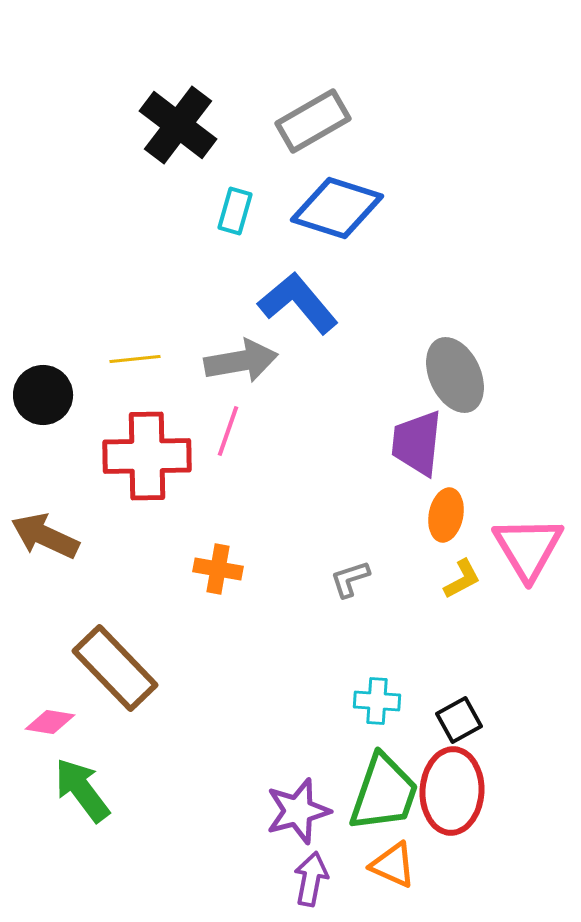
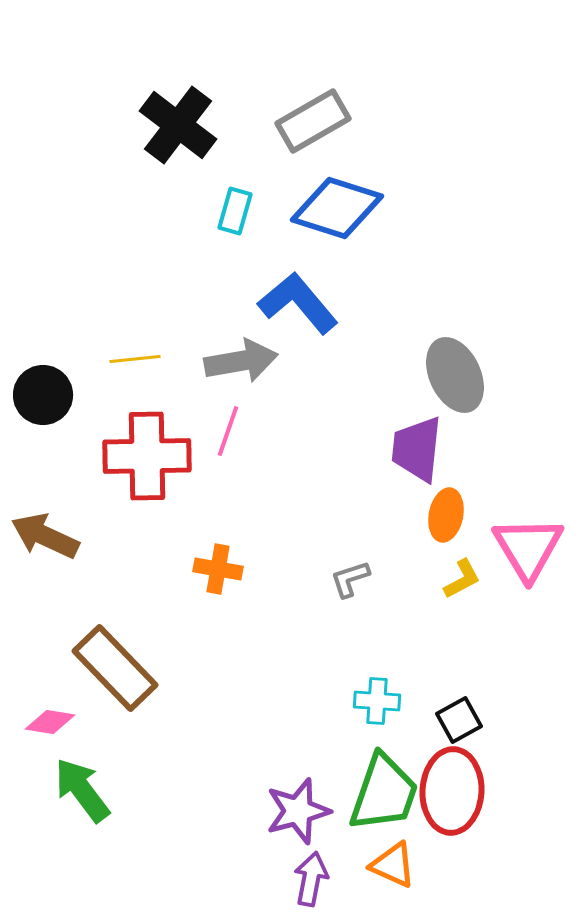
purple trapezoid: moved 6 px down
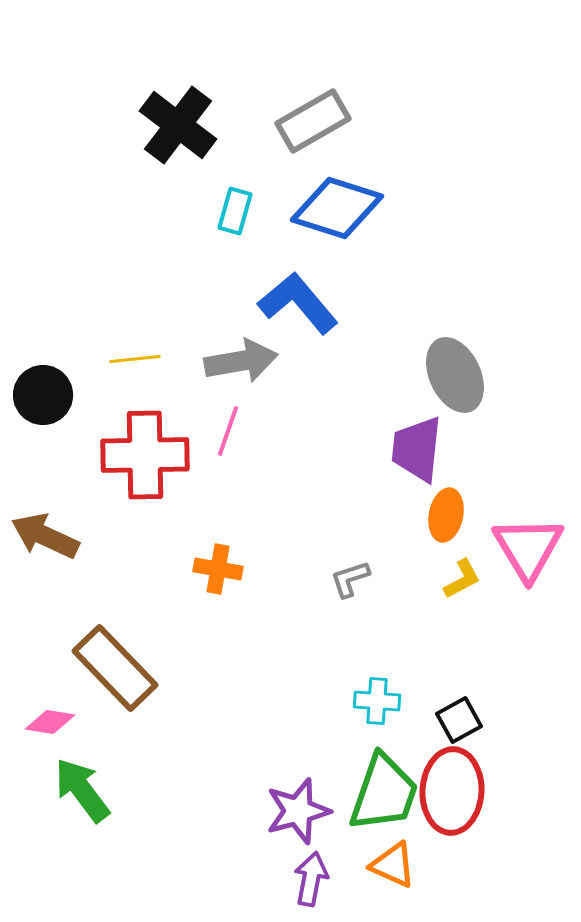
red cross: moved 2 px left, 1 px up
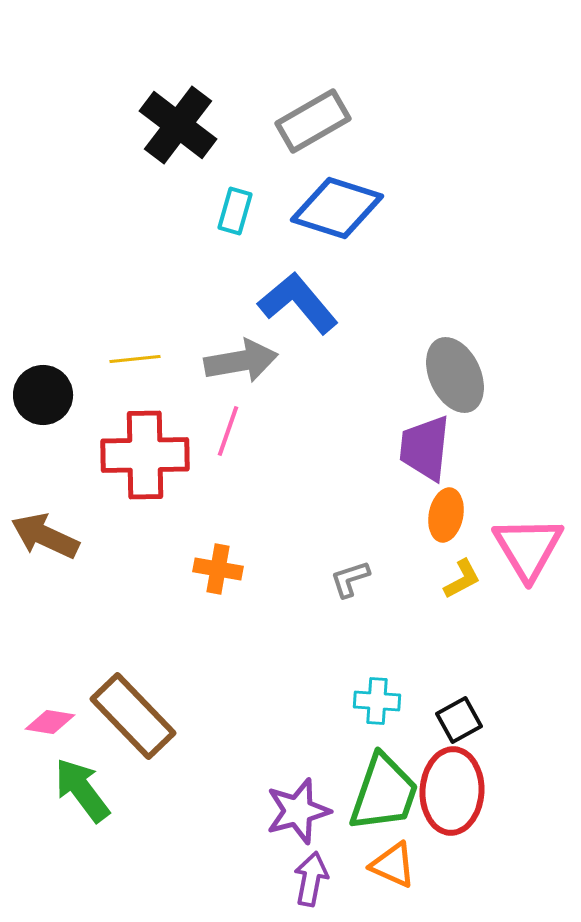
purple trapezoid: moved 8 px right, 1 px up
brown rectangle: moved 18 px right, 48 px down
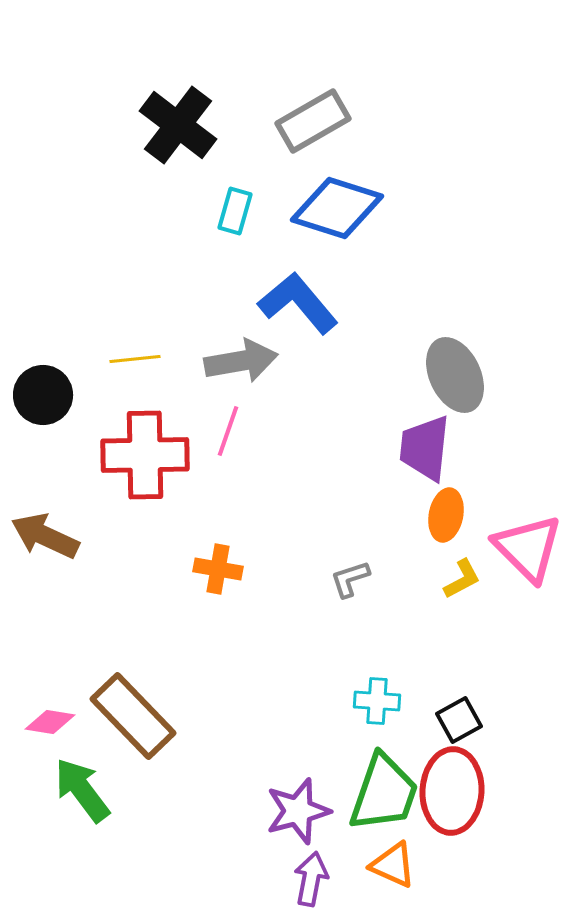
pink triangle: rotated 14 degrees counterclockwise
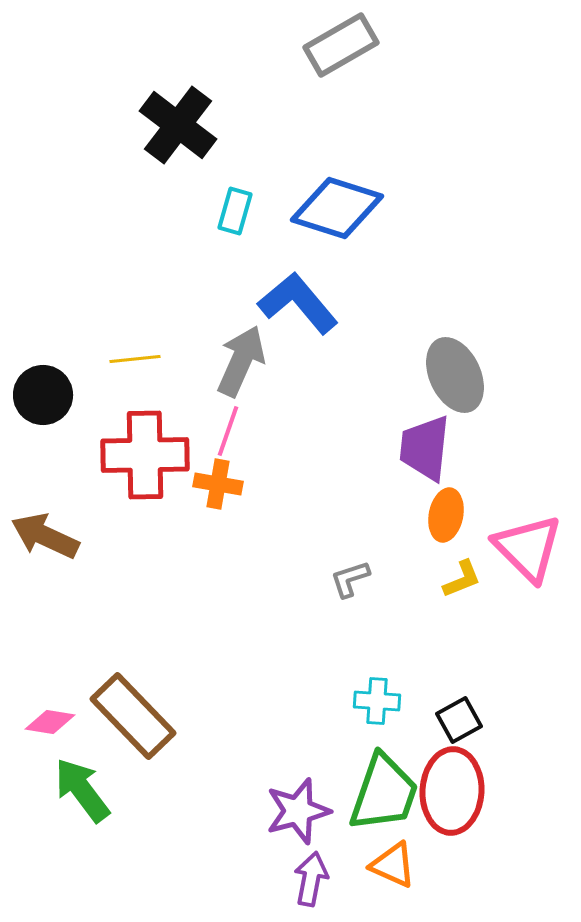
gray rectangle: moved 28 px right, 76 px up
gray arrow: rotated 56 degrees counterclockwise
orange cross: moved 85 px up
yellow L-shape: rotated 6 degrees clockwise
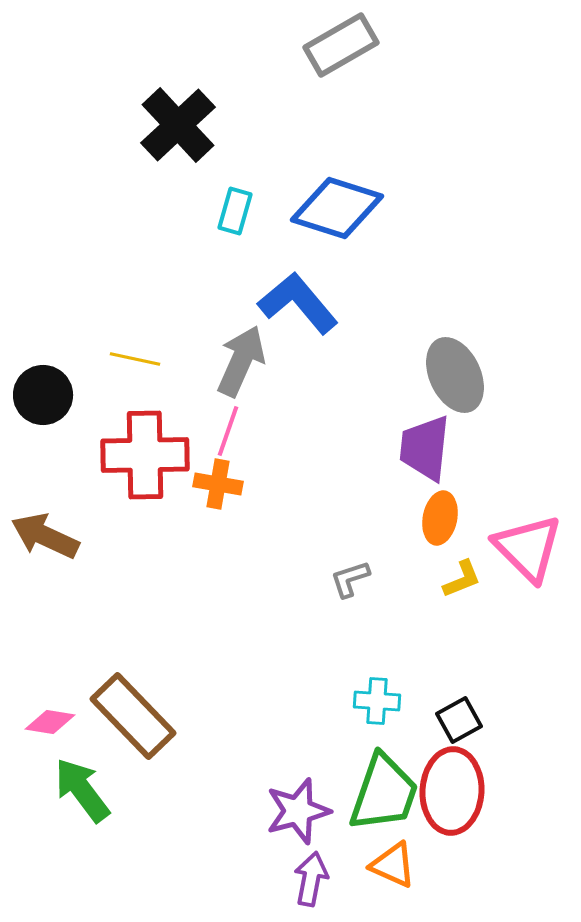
black cross: rotated 10 degrees clockwise
yellow line: rotated 18 degrees clockwise
orange ellipse: moved 6 px left, 3 px down
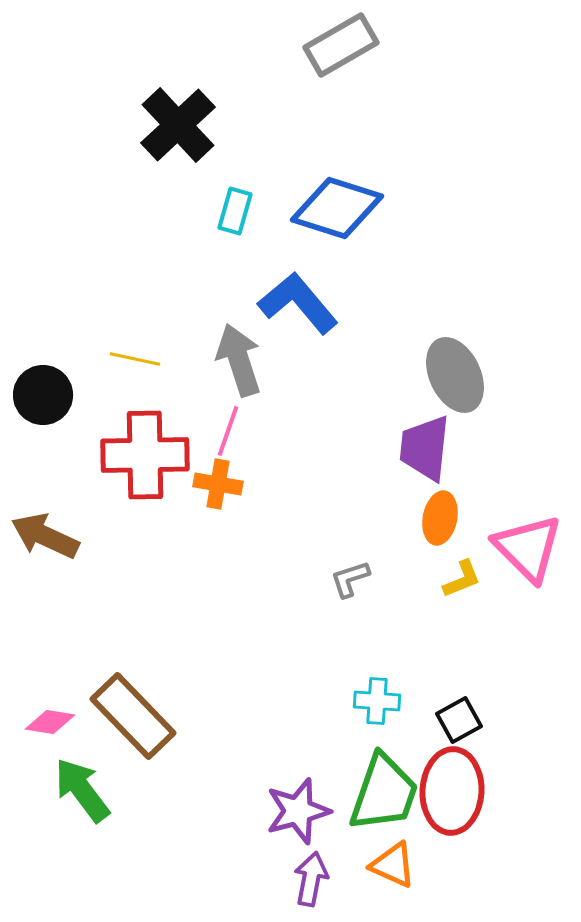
gray arrow: moved 2 px left, 1 px up; rotated 42 degrees counterclockwise
